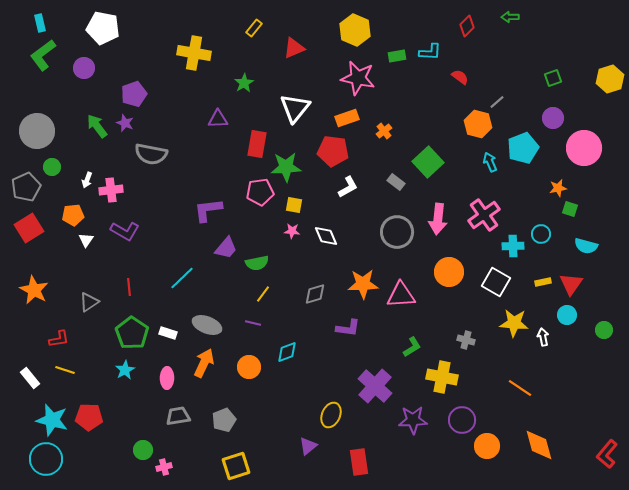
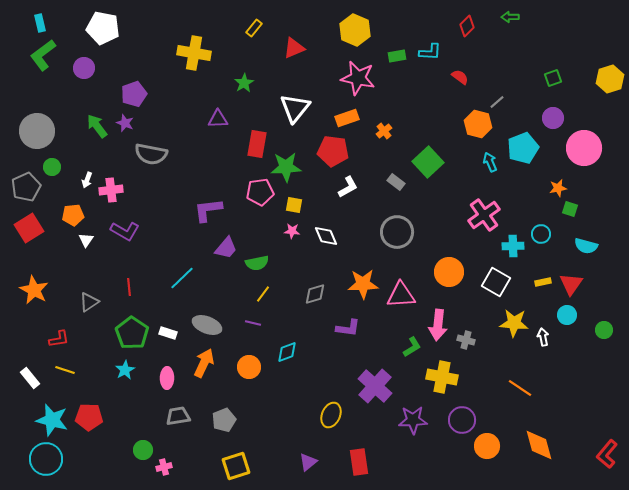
pink arrow at (438, 219): moved 106 px down
purple triangle at (308, 446): moved 16 px down
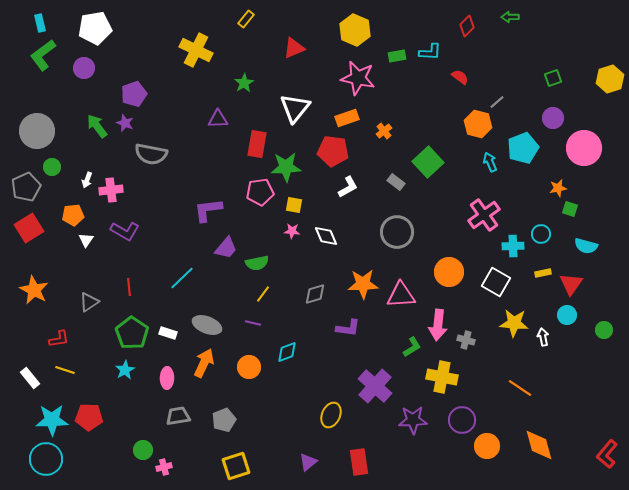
white pentagon at (103, 28): moved 8 px left; rotated 20 degrees counterclockwise
yellow rectangle at (254, 28): moved 8 px left, 9 px up
yellow cross at (194, 53): moved 2 px right, 3 px up; rotated 16 degrees clockwise
yellow rectangle at (543, 282): moved 9 px up
cyan star at (52, 420): rotated 16 degrees counterclockwise
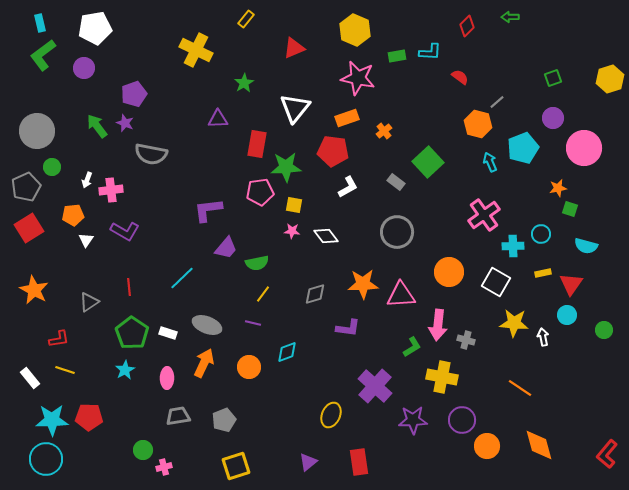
white diamond at (326, 236): rotated 15 degrees counterclockwise
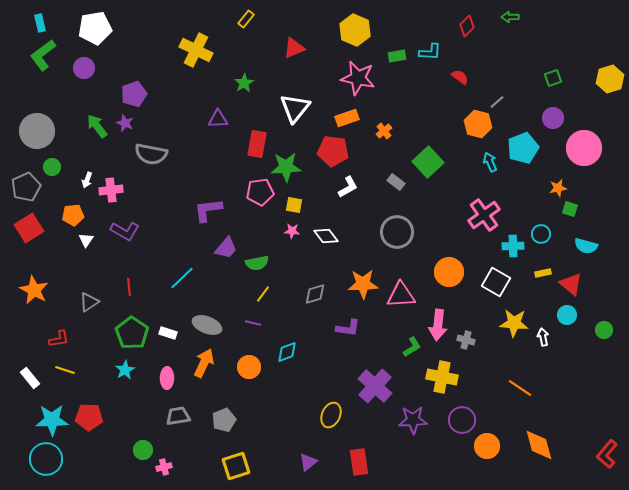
red triangle at (571, 284): rotated 25 degrees counterclockwise
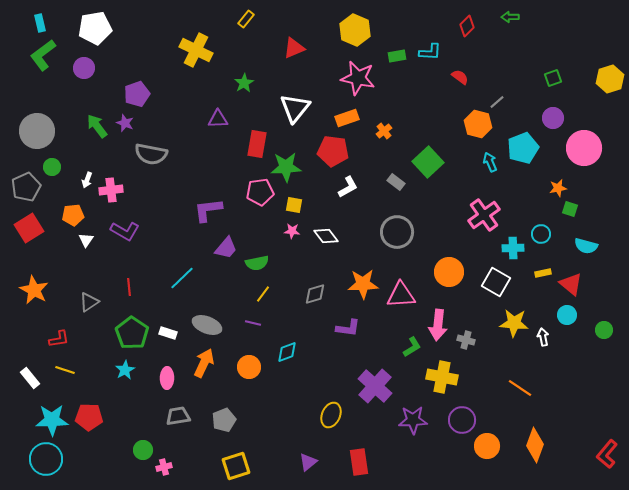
purple pentagon at (134, 94): moved 3 px right
cyan cross at (513, 246): moved 2 px down
orange diamond at (539, 445): moved 4 px left; rotated 36 degrees clockwise
